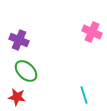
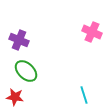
red star: moved 2 px left
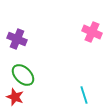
purple cross: moved 2 px left, 1 px up
green ellipse: moved 3 px left, 4 px down
red star: rotated 12 degrees clockwise
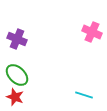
green ellipse: moved 6 px left
cyan line: rotated 54 degrees counterclockwise
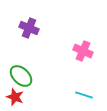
pink cross: moved 9 px left, 19 px down
purple cross: moved 12 px right, 11 px up
green ellipse: moved 4 px right, 1 px down
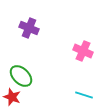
red star: moved 3 px left
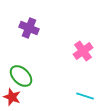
pink cross: rotated 30 degrees clockwise
cyan line: moved 1 px right, 1 px down
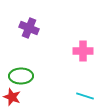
pink cross: rotated 36 degrees clockwise
green ellipse: rotated 45 degrees counterclockwise
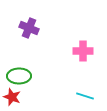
green ellipse: moved 2 px left
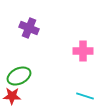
green ellipse: rotated 25 degrees counterclockwise
red star: moved 1 px up; rotated 18 degrees counterclockwise
